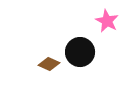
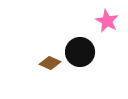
brown diamond: moved 1 px right, 1 px up
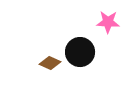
pink star: moved 1 px right, 1 px down; rotated 25 degrees counterclockwise
